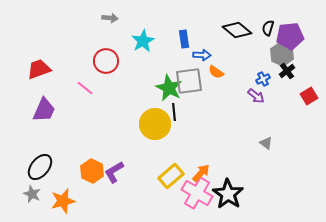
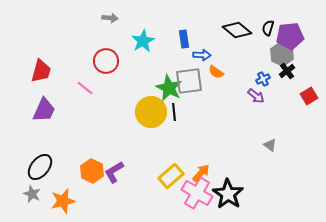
red trapezoid: moved 2 px right, 2 px down; rotated 125 degrees clockwise
yellow circle: moved 4 px left, 12 px up
gray triangle: moved 4 px right, 2 px down
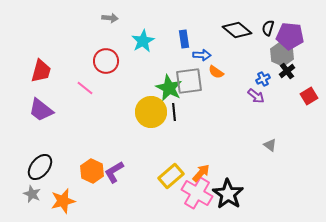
purple pentagon: rotated 12 degrees clockwise
purple trapezoid: moved 3 px left; rotated 104 degrees clockwise
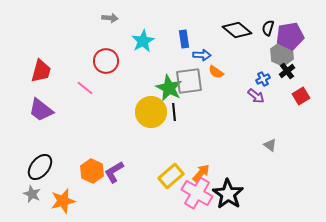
purple pentagon: rotated 16 degrees counterclockwise
red square: moved 8 px left
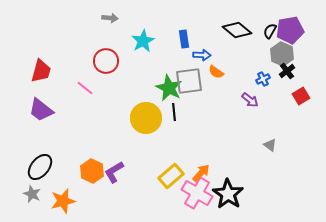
black semicircle: moved 2 px right, 3 px down; rotated 14 degrees clockwise
purple pentagon: moved 6 px up
purple arrow: moved 6 px left, 4 px down
yellow circle: moved 5 px left, 6 px down
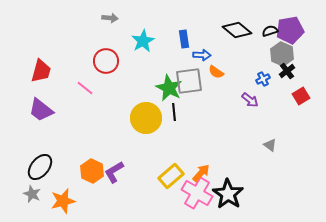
black semicircle: rotated 42 degrees clockwise
